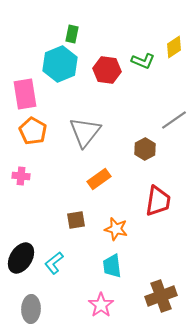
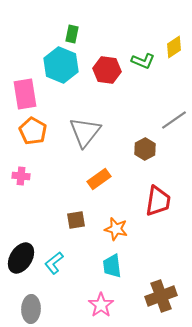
cyan hexagon: moved 1 px right, 1 px down; rotated 16 degrees counterclockwise
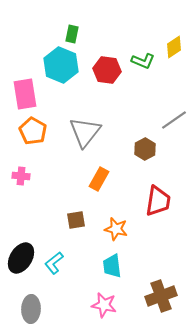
orange rectangle: rotated 25 degrees counterclockwise
pink star: moved 3 px right; rotated 25 degrees counterclockwise
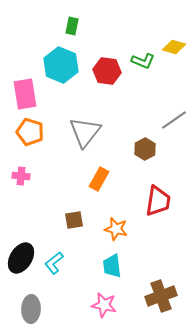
green rectangle: moved 8 px up
yellow diamond: rotated 50 degrees clockwise
red hexagon: moved 1 px down
orange pentagon: moved 3 px left, 1 px down; rotated 12 degrees counterclockwise
brown square: moved 2 px left
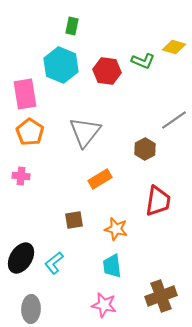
orange pentagon: rotated 16 degrees clockwise
orange rectangle: moved 1 px right; rotated 30 degrees clockwise
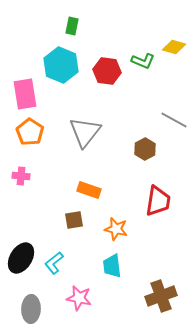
gray line: rotated 64 degrees clockwise
orange rectangle: moved 11 px left, 11 px down; rotated 50 degrees clockwise
pink star: moved 25 px left, 7 px up
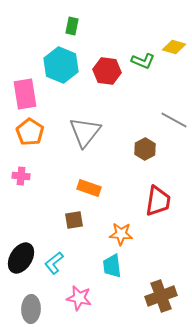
orange rectangle: moved 2 px up
orange star: moved 5 px right, 5 px down; rotated 10 degrees counterclockwise
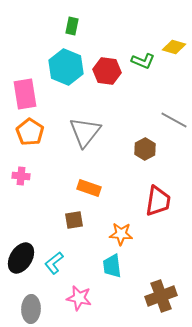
cyan hexagon: moved 5 px right, 2 px down
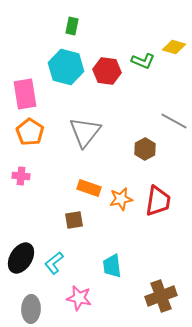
cyan hexagon: rotated 8 degrees counterclockwise
gray line: moved 1 px down
orange star: moved 35 px up; rotated 15 degrees counterclockwise
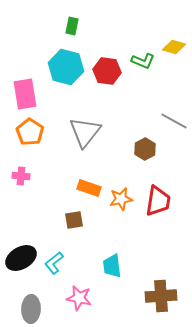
black ellipse: rotated 28 degrees clockwise
brown cross: rotated 16 degrees clockwise
